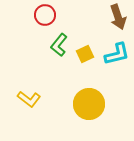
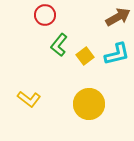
brown arrow: rotated 100 degrees counterclockwise
yellow square: moved 2 px down; rotated 12 degrees counterclockwise
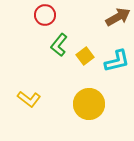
cyan L-shape: moved 7 px down
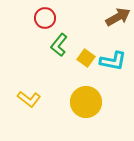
red circle: moved 3 px down
yellow square: moved 1 px right, 2 px down; rotated 18 degrees counterclockwise
cyan L-shape: moved 4 px left; rotated 24 degrees clockwise
yellow circle: moved 3 px left, 2 px up
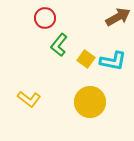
yellow square: moved 1 px down
yellow circle: moved 4 px right
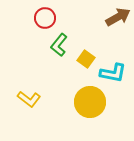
cyan L-shape: moved 12 px down
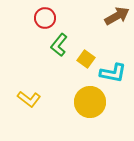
brown arrow: moved 1 px left, 1 px up
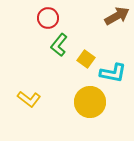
red circle: moved 3 px right
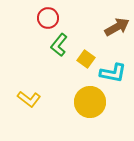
brown arrow: moved 11 px down
